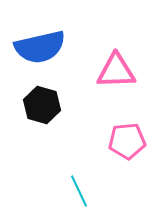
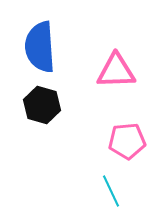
blue semicircle: rotated 99 degrees clockwise
cyan line: moved 32 px right
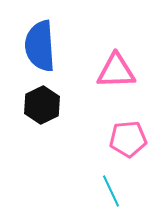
blue semicircle: moved 1 px up
black hexagon: rotated 18 degrees clockwise
pink pentagon: moved 1 px right, 2 px up
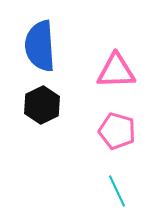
pink pentagon: moved 11 px left, 8 px up; rotated 21 degrees clockwise
cyan line: moved 6 px right
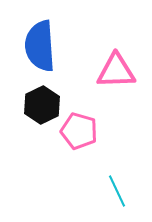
pink pentagon: moved 38 px left
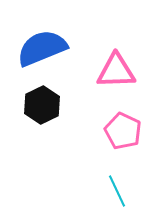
blue semicircle: moved 2 px right, 2 px down; rotated 72 degrees clockwise
pink pentagon: moved 44 px right; rotated 9 degrees clockwise
